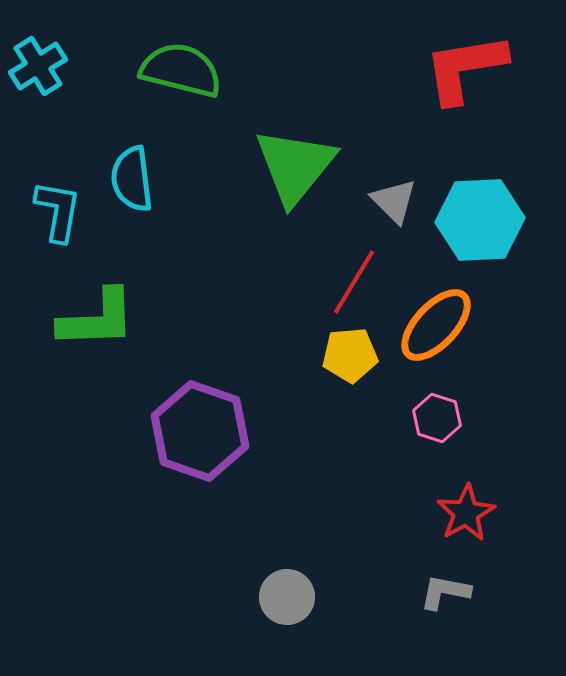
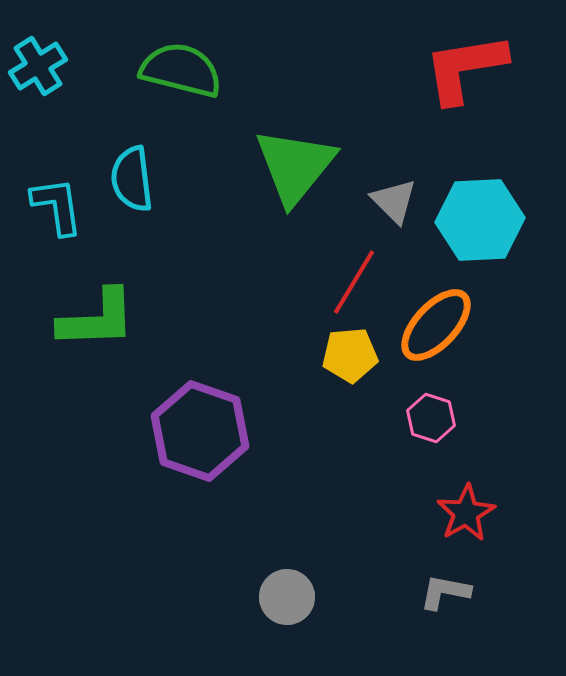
cyan L-shape: moved 1 px left, 5 px up; rotated 18 degrees counterclockwise
pink hexagon: moved 6 px left
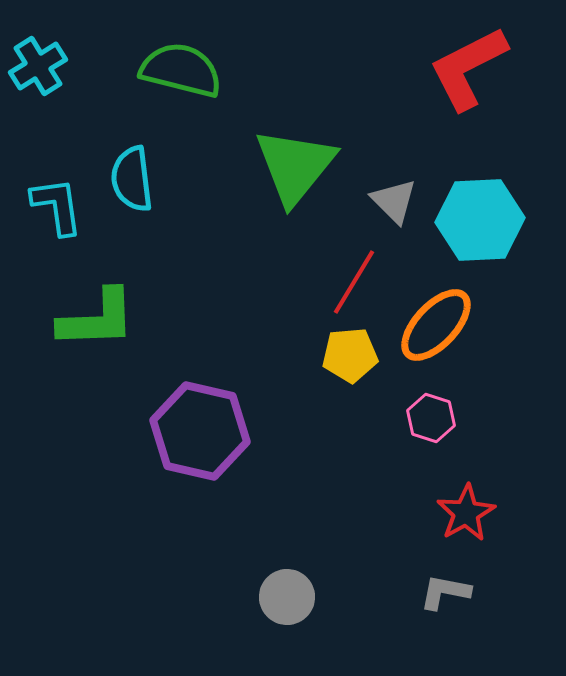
red L-shape: moved 3 px right; rotated 18 degrees counterclockwise
purple hexagon: rotated 6 degrees counterclockwise
